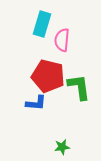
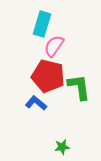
pink semicircle: moved 8 px left, 6 px down; rotated 30 degrees clockwise
blue L-shape: rotated 145 degrees counterclockwise
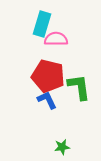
pink semicircle: moved 2 px right, 7 px up; rotated 55 degrees clockwise
blue L-shape: moved 11 px right, 3 px up; rotated 25 degrees clockwise
